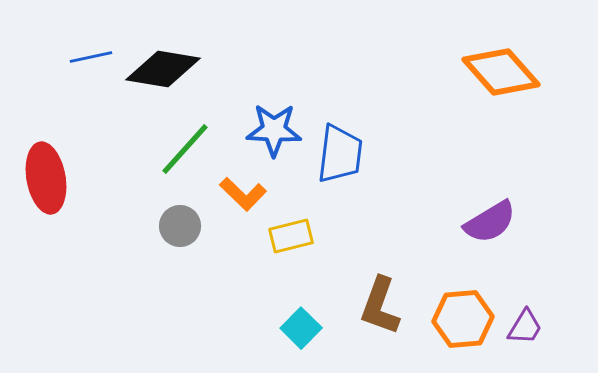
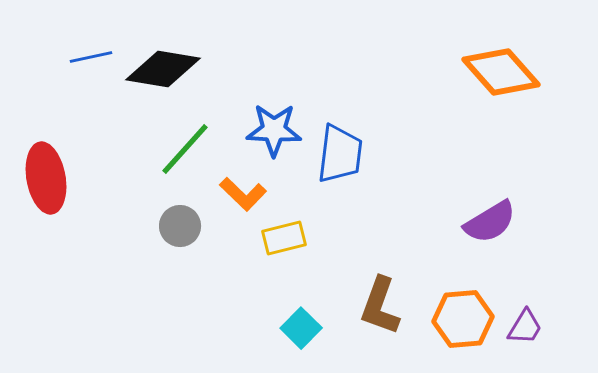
yellow rectangle: moved 7 px left, 2 px down
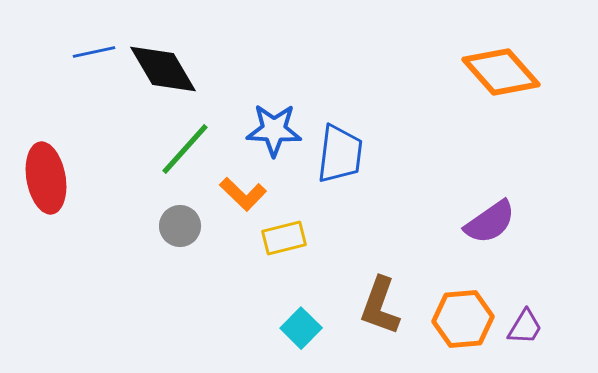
blue line: moved 3 px right, 5 px up
black diamond: rotated 50 degrees clockwise
purple semicircle: rotated 4 degrees counterclockwise
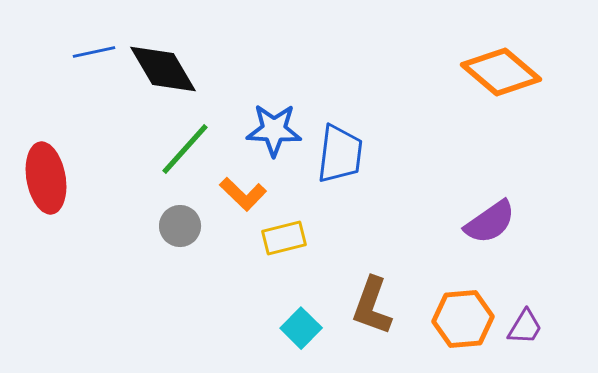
orange diamond: rotated 8 degrees counterclockwise
brown L-shape: moved 8 px left
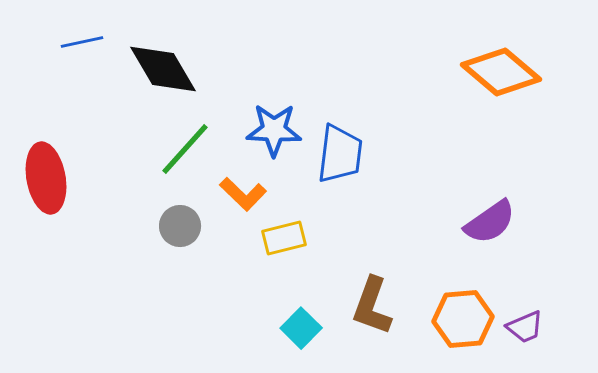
blue line: moved 12 px left, 10 px up
purple trapezoid: rotated 36 degrees clockwise
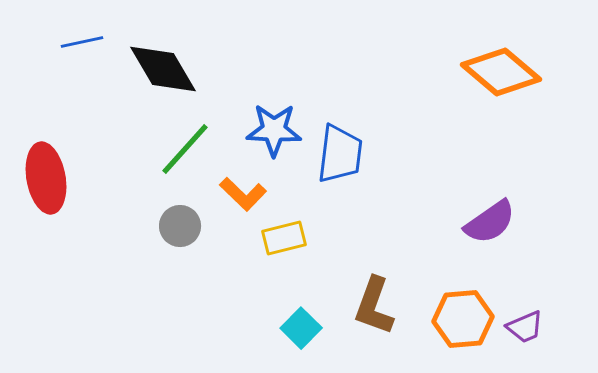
brown L-shape: moved 2 px right
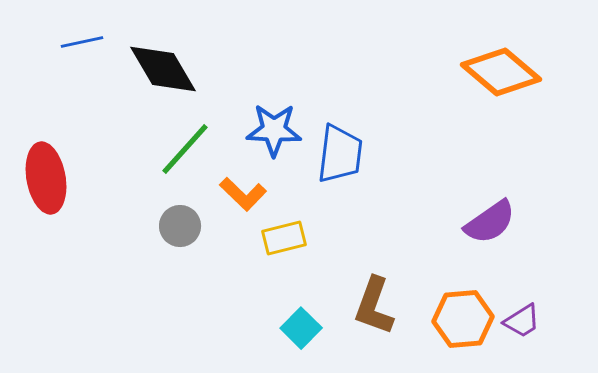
purple trapezoid: moved 3 px left, 6 px up; rotated 9 degrees counterclockwise
